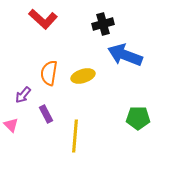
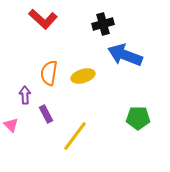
purple arrow: moved 2 px right; rotated 138 degrees clockwise
yellow line: rotated 32 degrees clockwise
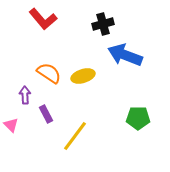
red L-shape: rotated 8 degrees clockwise
orange semicircle: rotated 115 degrees clockwise
